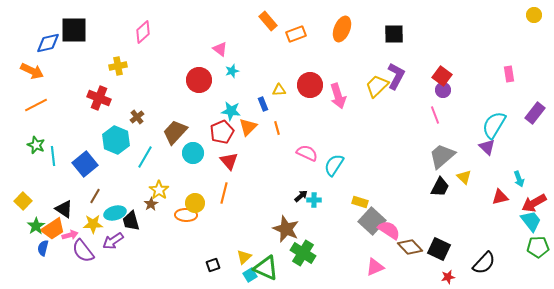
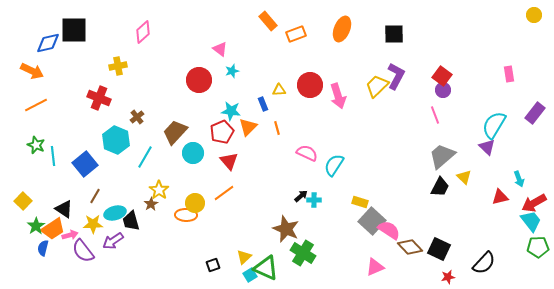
orange line at (224, 193): rotated 40 degrees clockwise
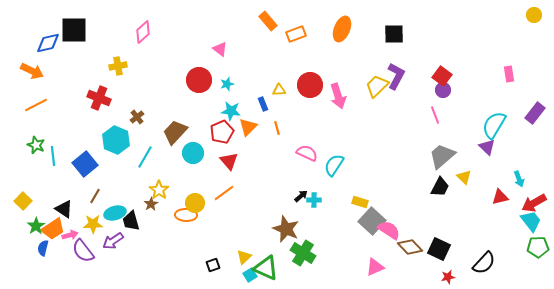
cyan star at (232, 71): moved 5 px left, 13 px down
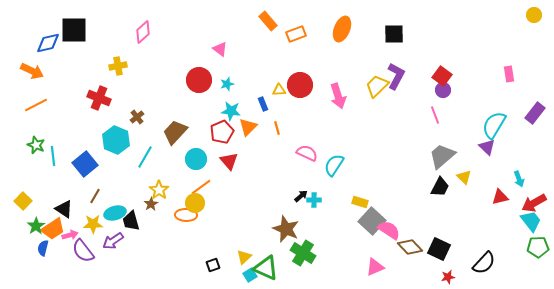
red circle at (310, 85): moved 10 px left
cyan circle at (193, 153): moved 3 px right, 6 px down
orange line at (224, 193): moved 23 px left, 6 px up
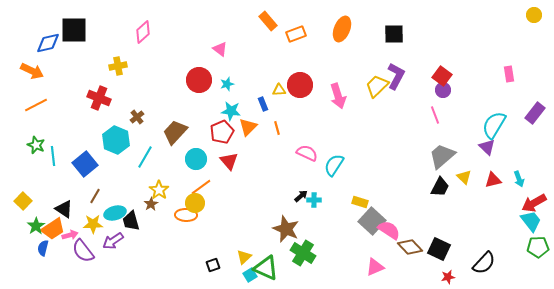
red triangle at (500, 197): moved 7 px left, 17 px up
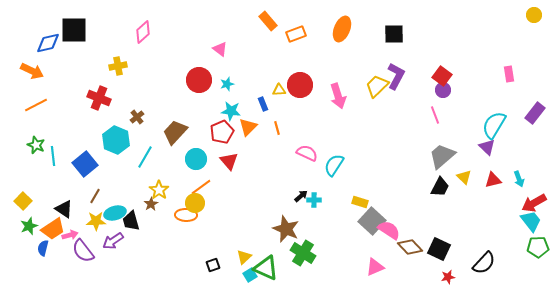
yellow star at (93, 224): moved 3 px right, 3 px up
green star at (36, 226): moved 7 px left; rotated 12 degrees clockwise
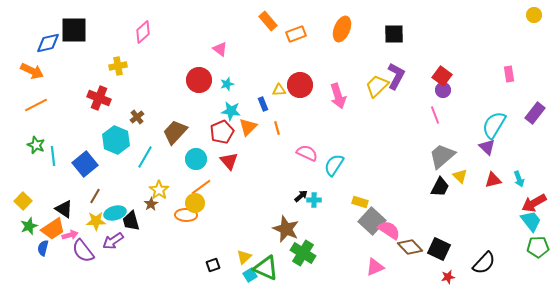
yellow triangle at (464, 177): moved 4 px left, 1 px up
